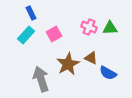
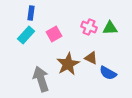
blue rectangle: rotated 32 degrees clockwise
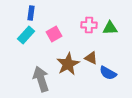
pink cross: moved 2 px up; rotated 21 degrees counterclockwise
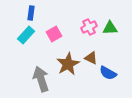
pink cross: moved 2 px down; rotated 28 degrees counterclockwise
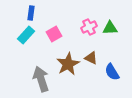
blue semicircle: moved 4 px right, 1 px up; rotated 30 degrees clockwise
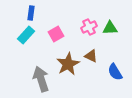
pink square: moved 2 px right
brown triangle: moved 2 px up
blue semicircle: moved 3 px right
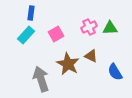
brown star: rotated 15 degrees counterclockwise
